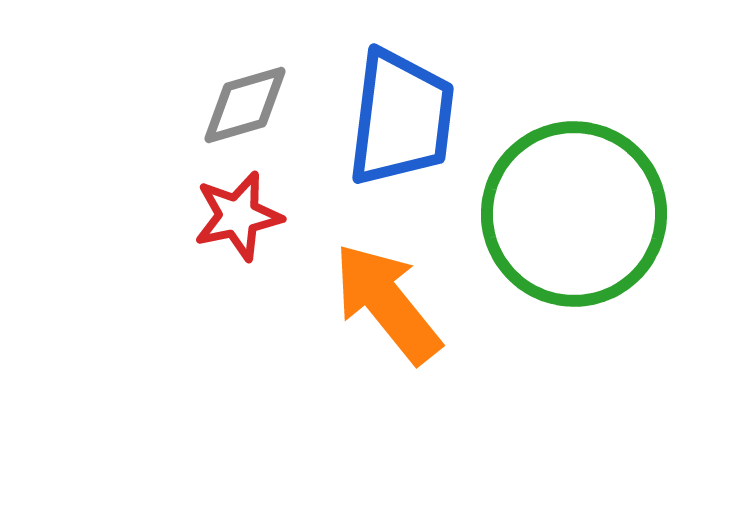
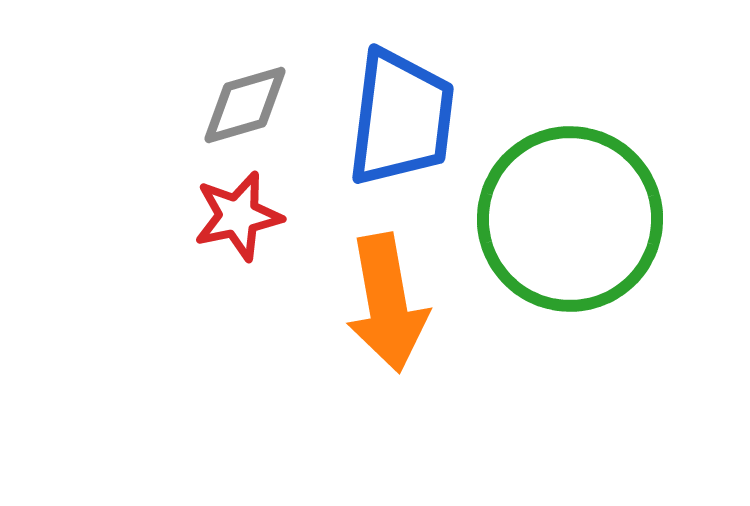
green circle: moved 4 px left, 5 px down
orange arrow: rotated 151 degrees counterclockwise
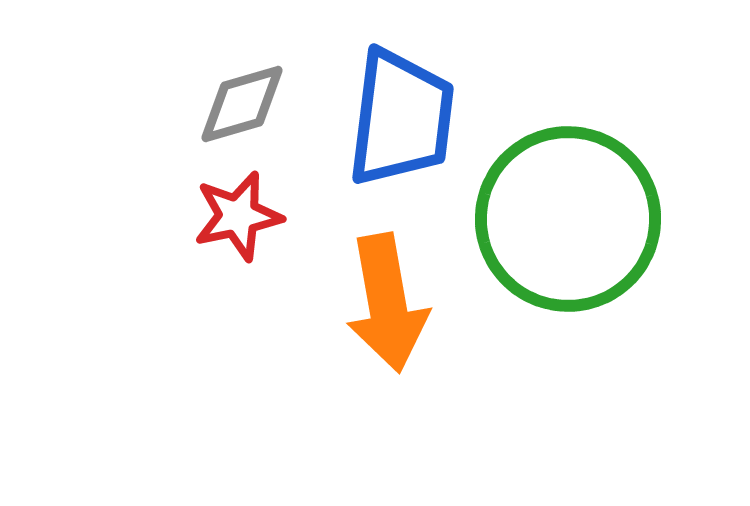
gray diamond: moved 3 px left, 1 px up
green circle: moved 2 px left
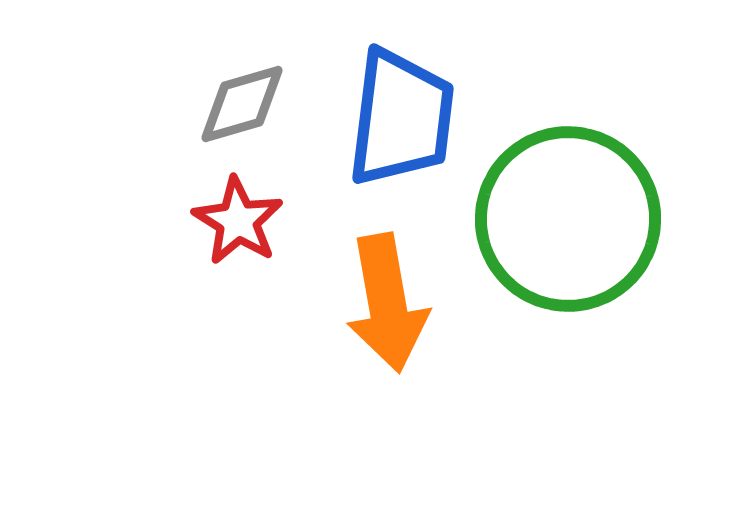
red star: moved 5 px down; rotated 28 degrees counterclockwise
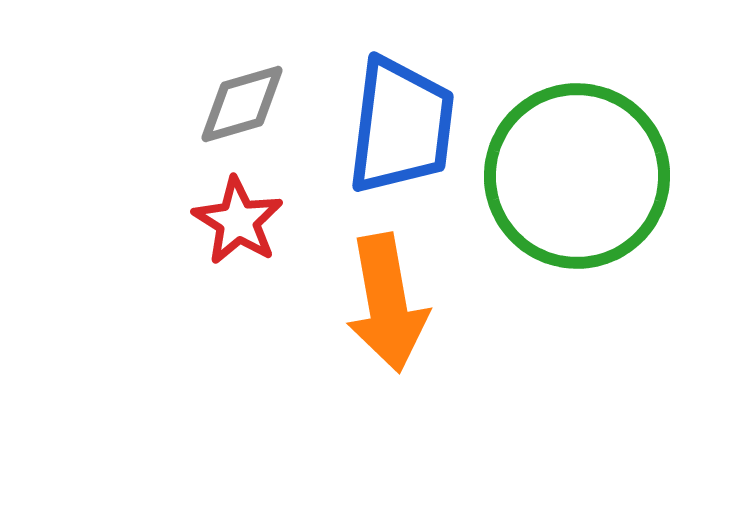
blue trapezoid: moved 8 px down
green circle: moved 9 px right, 43 px up
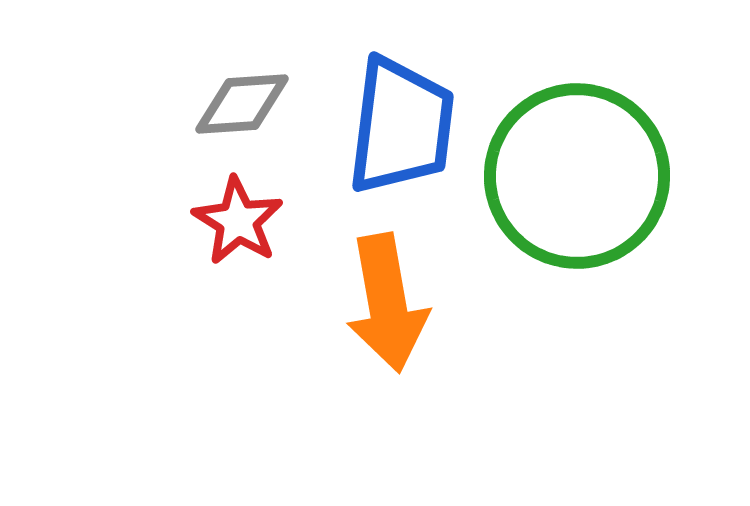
gray diamond: rotated 12 degrees clockwise
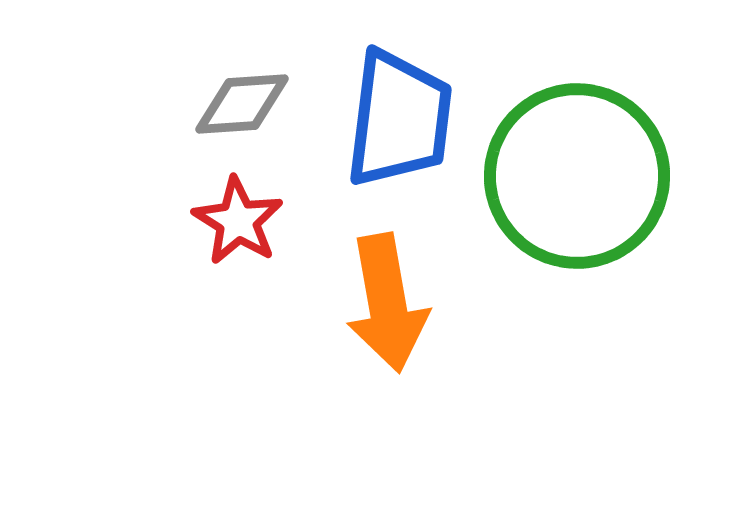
blue trapezoid: moved 2 px left, 7 px up
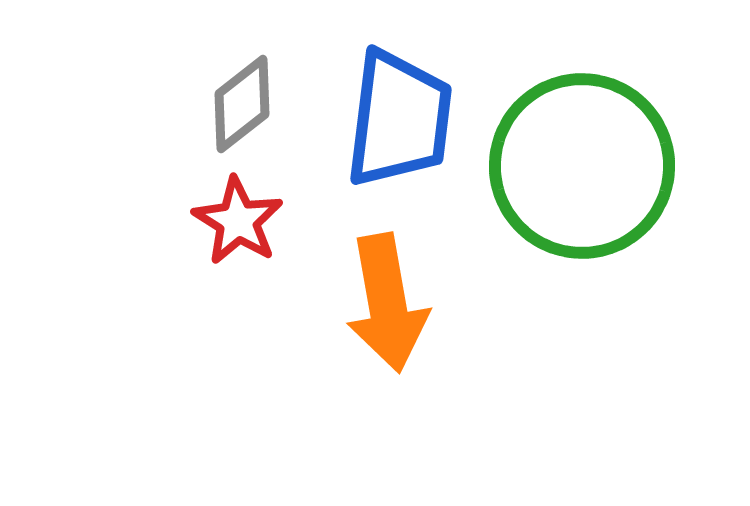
gray diamond: rotated 34 degrees counterclockwise
green circle: moved 5 px right, 10 px up
